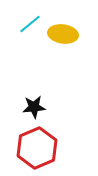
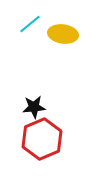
red hexagon: moved 5 px right, 9 px up
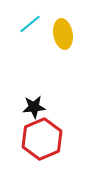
yellow ellipse: rotated 72 degrees clockwise
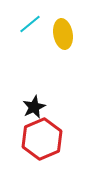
black star: rotated 20 degrees counterclockwise
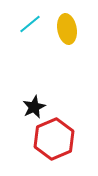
yellow ellipse: moved 4 px right, 5 px up
red hexagon: moved 12 px right
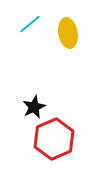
yellow ellipse: moved 1 px right, 4 px down
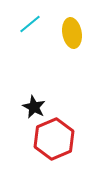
yellow ellipse: moved 4 px right
black star: rotated 20 degrees counterclockwise
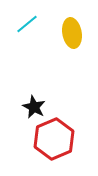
cyan line: moved 3 px left
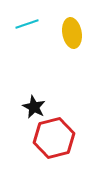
cyan line: rotated 20 degrees clockwise
red hexagon: moved 1 px up; rotated 9 degrees clockwise
